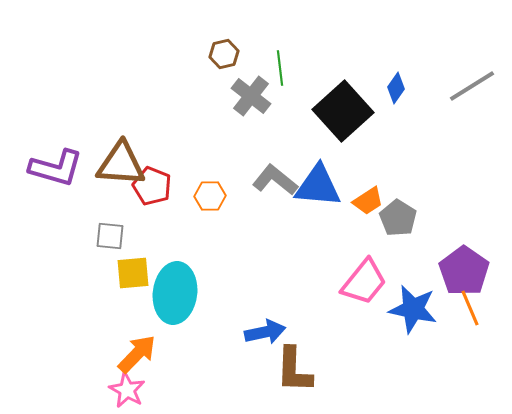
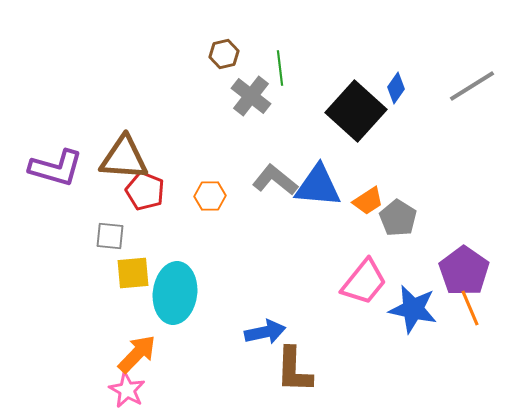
black square: moved 13 px right; rotated 6 degrees counterclockwise
brown triangle: moved 3 px right, 6 px up
red pentagon: moved 7 px left, 5 px down
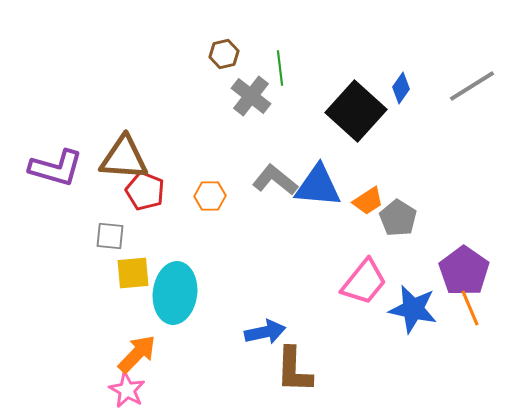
blue diamond: moved 5 px right
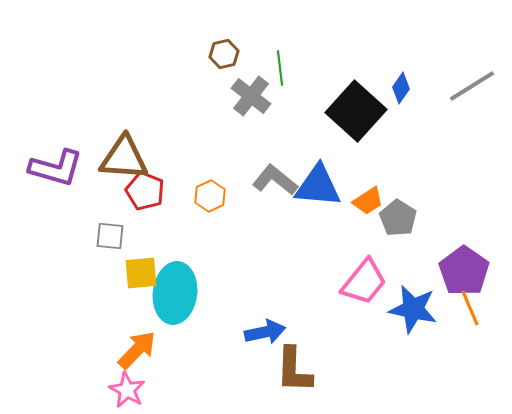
orange hexagon: rotated 24 degrees counterclockwise
yellow square: moved 8 px right
orange arrow: moved 4 px up
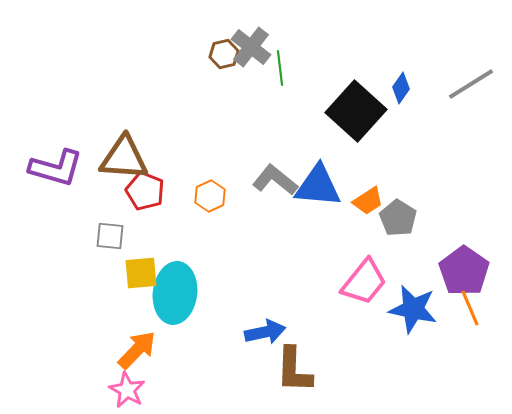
gray line: moved 1 px left, 2 px up
gray cross: moved 49 px up
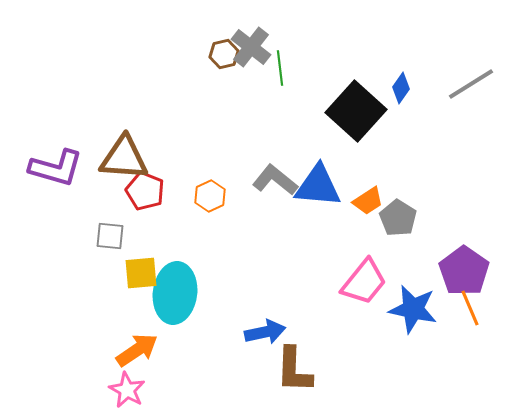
orange arrow: rotated 12 degrees clockwise
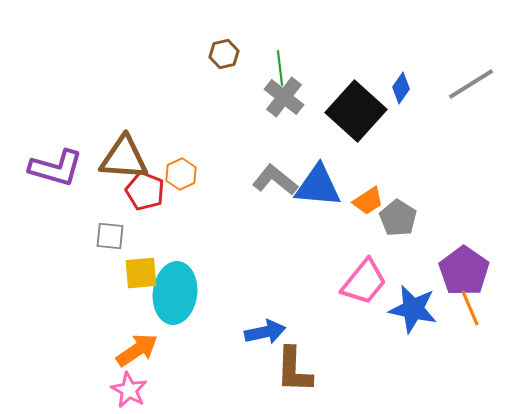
gray cross: moved 33 px right, 50 px down
orange hexagon: moved 29 px left, 22 px up
pink star: moved 2 px right
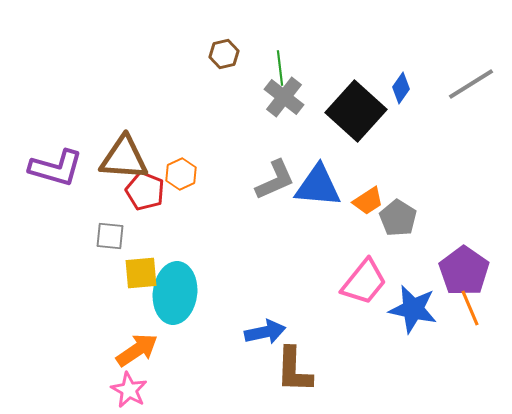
gray L-shape: rotated 117 degrees clockwise
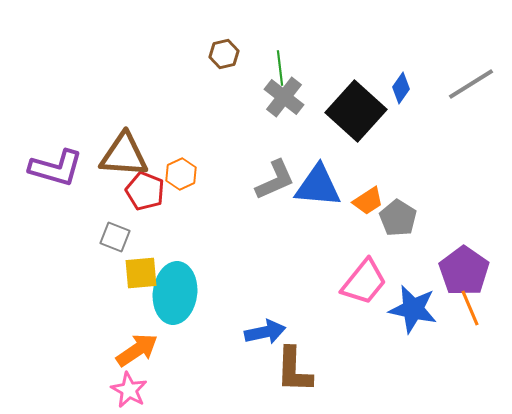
brown triangle: moved 3 px up
gray square: moved 5 px right, 1 px down; rotated 16 degrees clockwise
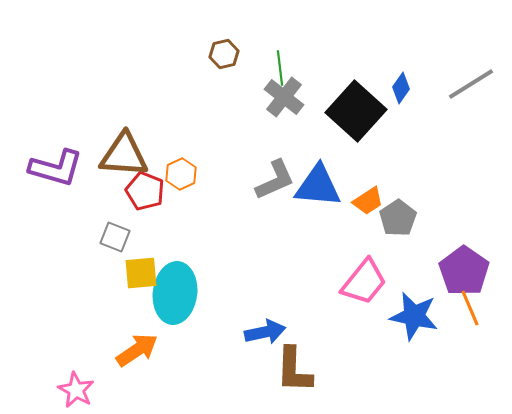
gray pentagon: rotated 6 degrees clockwise
blue star: moved 1 px right, 7 px down
pink star: moved 53 px left
